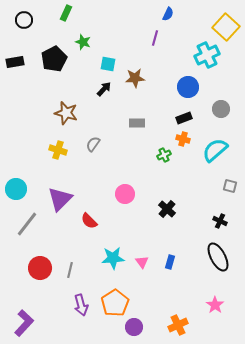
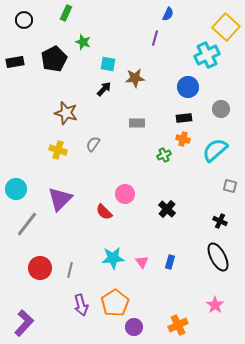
black rectangle at (184, 118): rotated 14 degrees clockwise
red semicircle at (89, 221): moved 15 px right, 9 px up
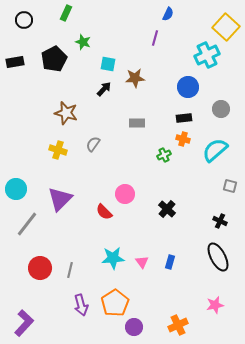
pink star at (215, 305): rotated 24 degrees clockwise
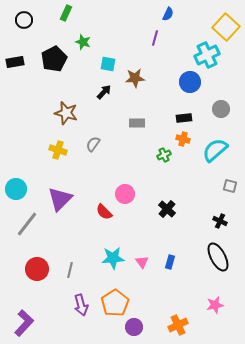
blue circle at (188, 87): moved 2 px right, 5 px up
black arrow at (104, 89): moved 3 px down
red circle at (40, 268): moved 3 px left, 1 px down
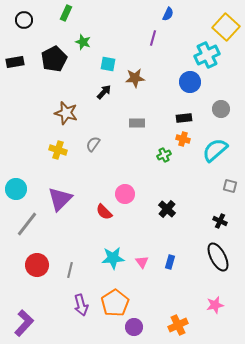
purple line at (155, 38): moved 2 px left
red circle at (37, 269): moved 4 px up
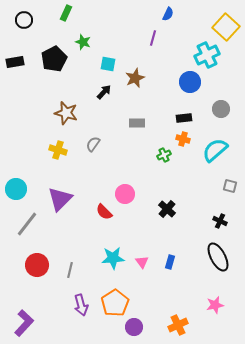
brown star at (135, 78): rotated 18 degrees counterclockwise
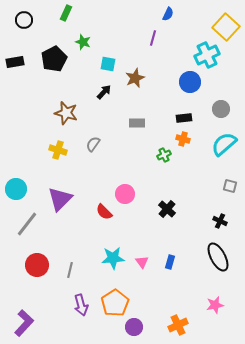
cyan semicircle at (215, 150): moved 9 px right, 6 px up
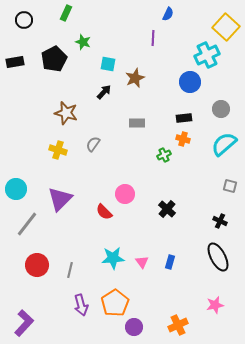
purple line at (153, 38): rotated 14 degrees counterclockwise
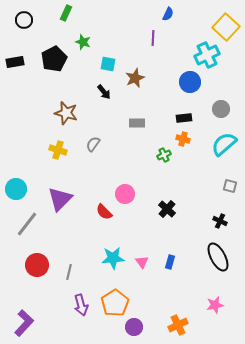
black arrow at (104, 92): rotated 98 degrees clockwise
gray line at (70, 270): moved 1 px left, 2 px down
